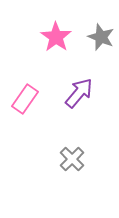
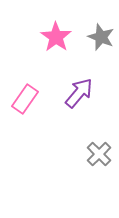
gray cross: moved 27 px right, 5 px up
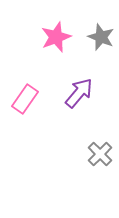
pink star: rotated 16 degrees clockwise
gray cross: moved 1 px right
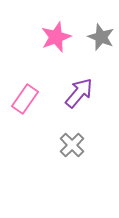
gray cross: moved 28 px left, 9 px up
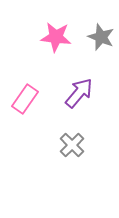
pink star: rotated 28 degrees clockwise
